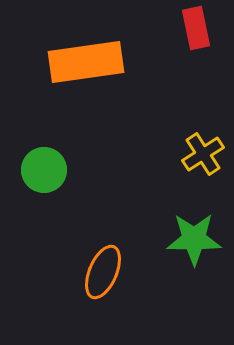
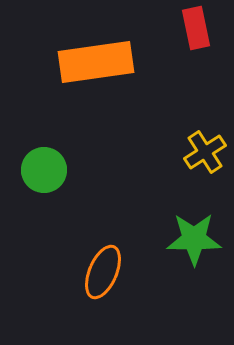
orange rectangle: moved 10 px right
yellow cross: moved 2 px right, 2 px up
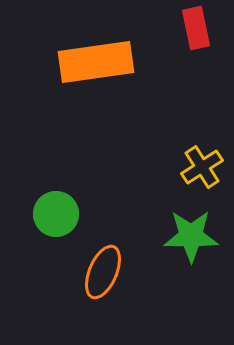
yellow cross: moved 3 px left, 15 px down
green circle: moved 12 px right, 44 px down
green star: moved 3 px left, 3 px up
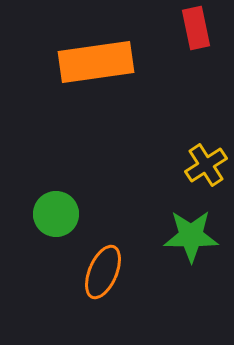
yellow cross: moved 4 px right, 2 px up
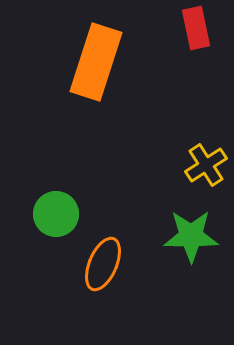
orange rectangle: rotated 64 degrees counterclockwise
orange ellipse: moved 8 px up
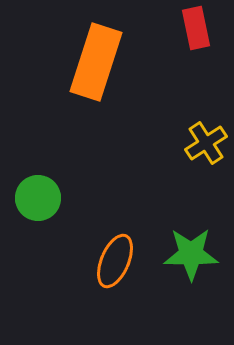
yellow cross: moved 22 px up
green circle: moved 18 px left, 16 px up
green star: moved 18 px down
orange ellipse: moved 12 px right, 3 px up
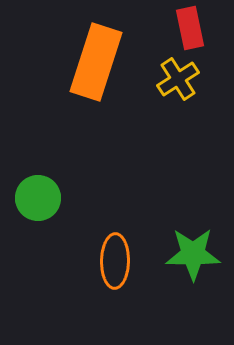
red rectangle: moved 6 px left
yellow cross: moved 28 px left, 64 px up
green star: moved 2 px right
orange ellipse: rotated 22 degrees counterclockwise
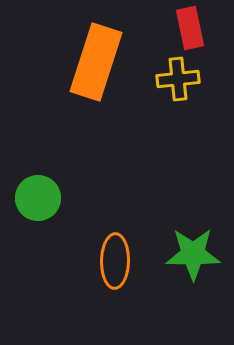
yellow cross: rotated 27 degrees clockwise
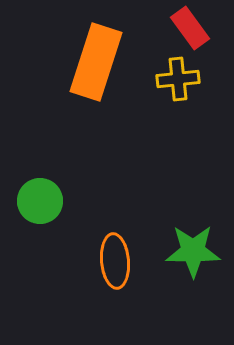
red rectangle: rotated 24 degrees counterclockwise
green circle: moved 2 px right, 3 px down
green star: moved 3 px up
orange ellipse: rotated 6 degrees counterclockwise
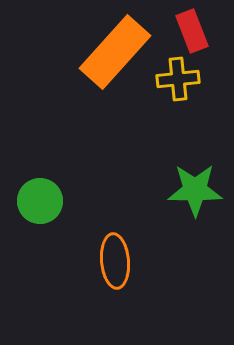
red rectangle: moved 2 px right, 3 px down; rotated 15 degrees clockwise
orange rectangle: moved 19 px right, 10 px up; rotated 24 degrees clockwise
green star: moved 2 px right, 61 px up
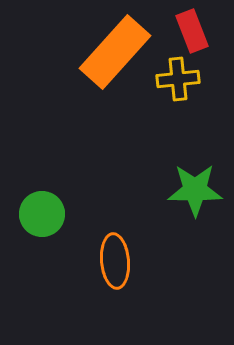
green circle: moved 2 px right, 13 px down
